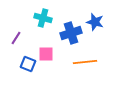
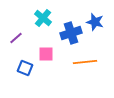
cyan cross: rotated 24 degrees clockwise
purple line: rotated 16 degrees clockwise
blue square: moved 3 px left, 4 px down
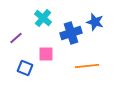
orange line: moved 2 px right, 4 px down
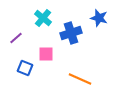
blue star: moved 4 px right, 4 px up
orange line: moved 7 px left, 13 px down; rotated 30 degrees clockwise
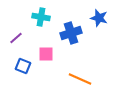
cyan cross: moved 2 px left, 1 px up; rotated 30 degrees counterclockwise
blue square: moved 2 px left, 2 px up
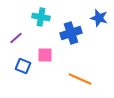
pink square: moved 1 px left, 1 px down
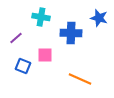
blue cross: rotated 20 degrees clockwise
